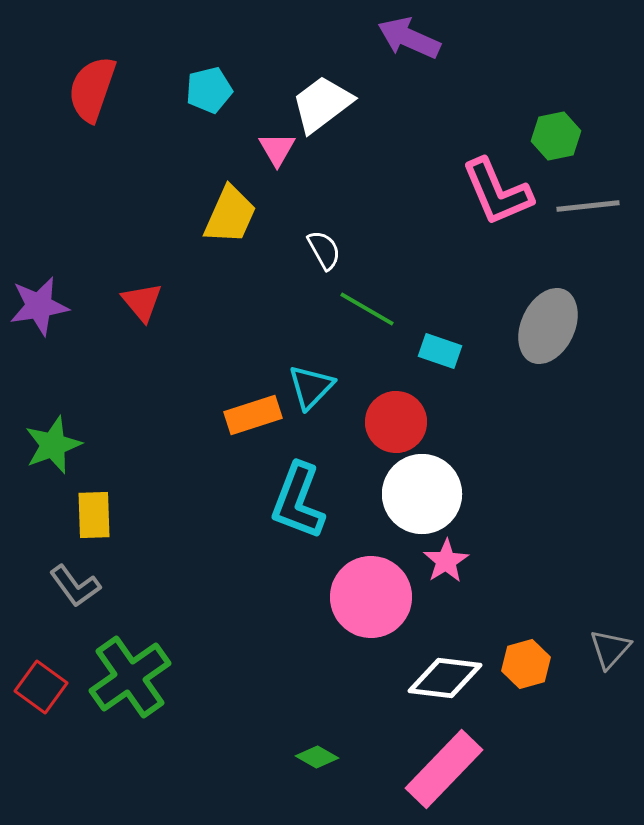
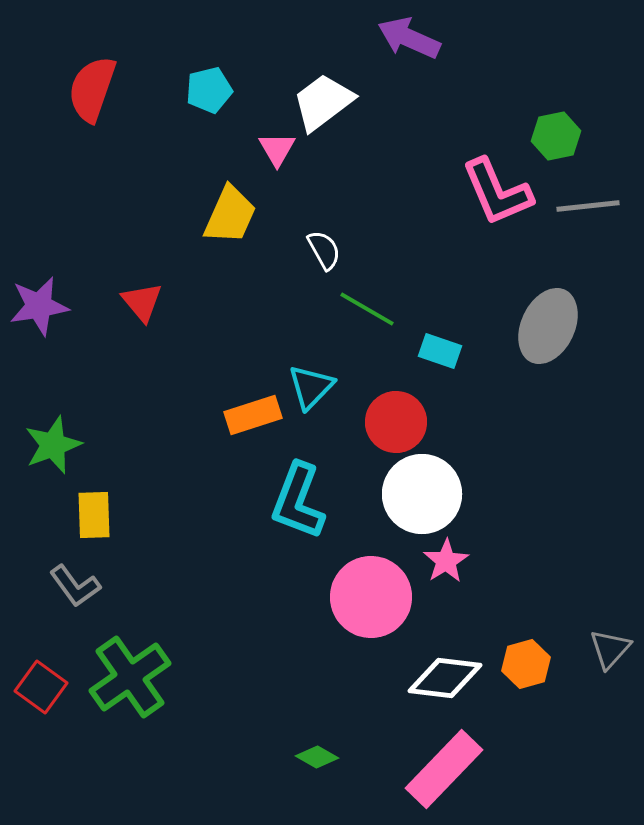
white trapezoid: moved 1 px right, 2 px up
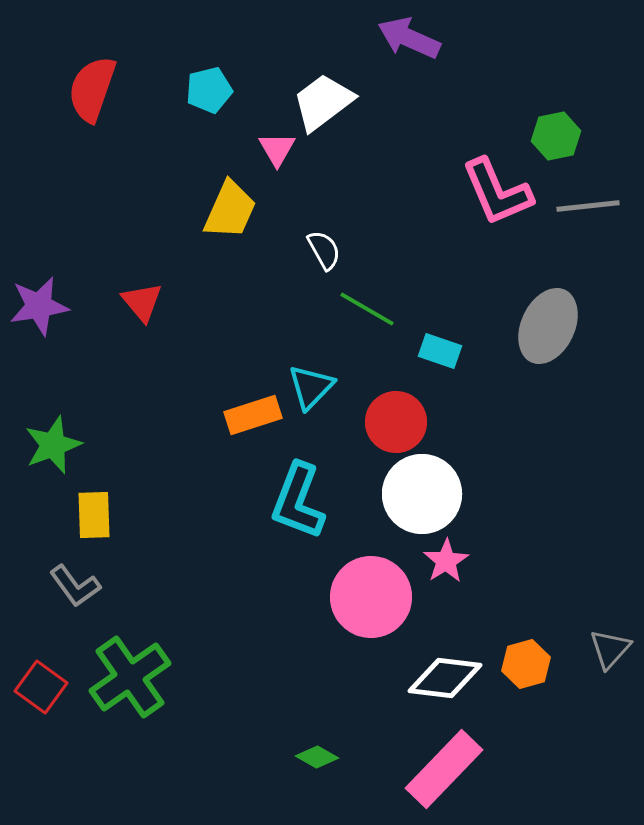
yellow trapezoid: moved 5 px up
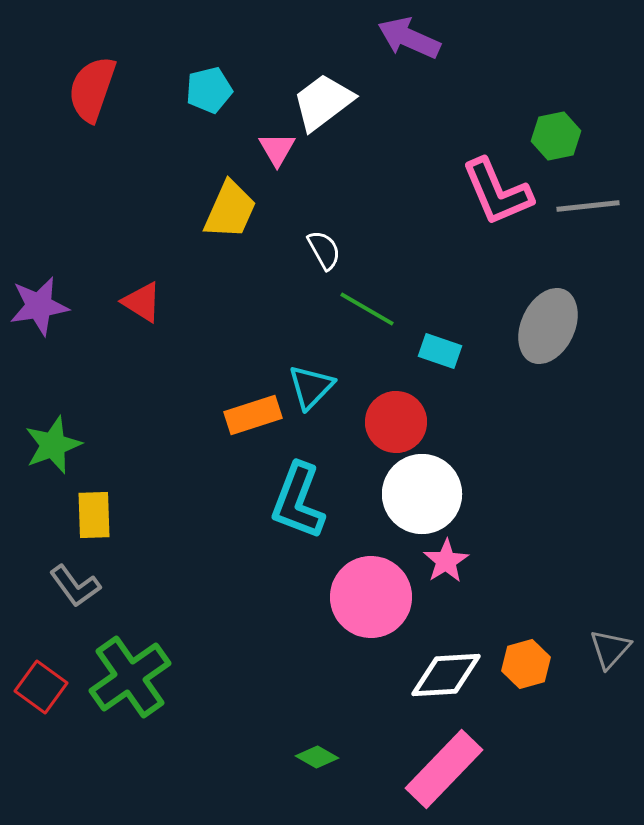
red triangle: rotated 18 degrees counterclockwise
white diamond: moved 1 px right, 3 px up; rotated 10 degrees counterclockwise
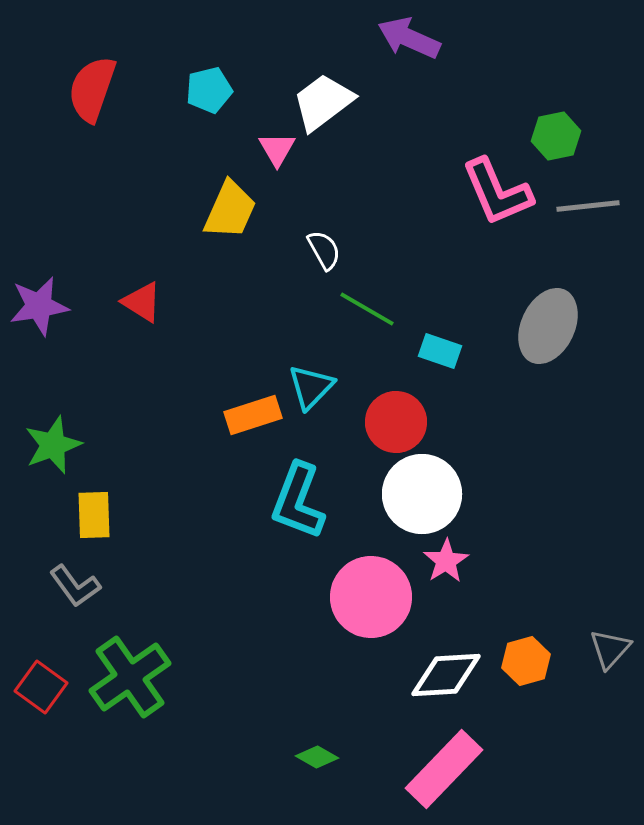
orange hexagon: moved 3 px up
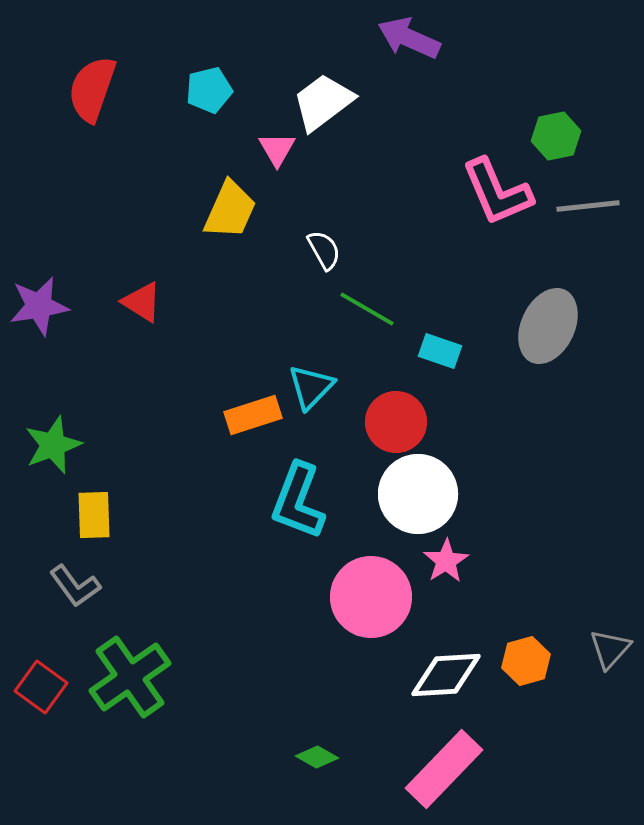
white circle: moved 4 px left
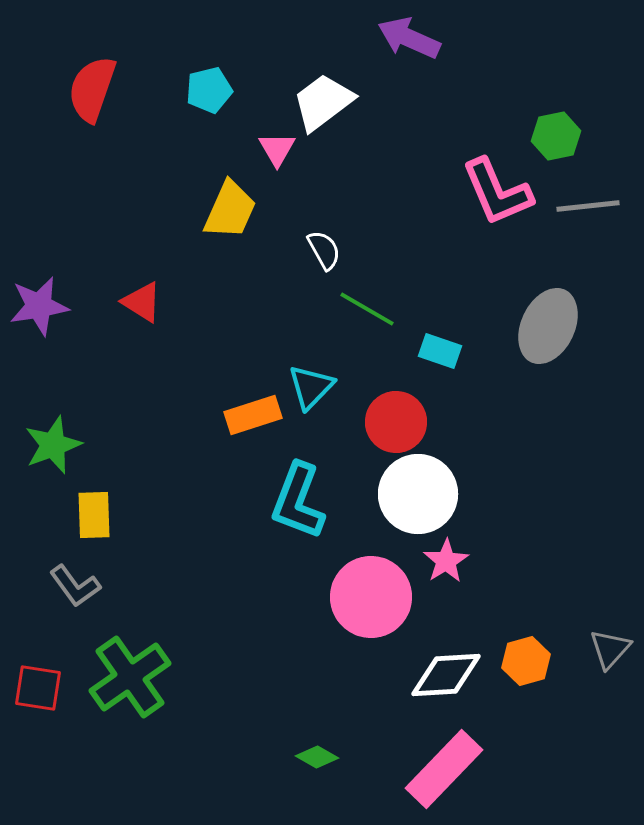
red square: moved 3 px left, 1 px down; rotated 27 degrees counterclockwise
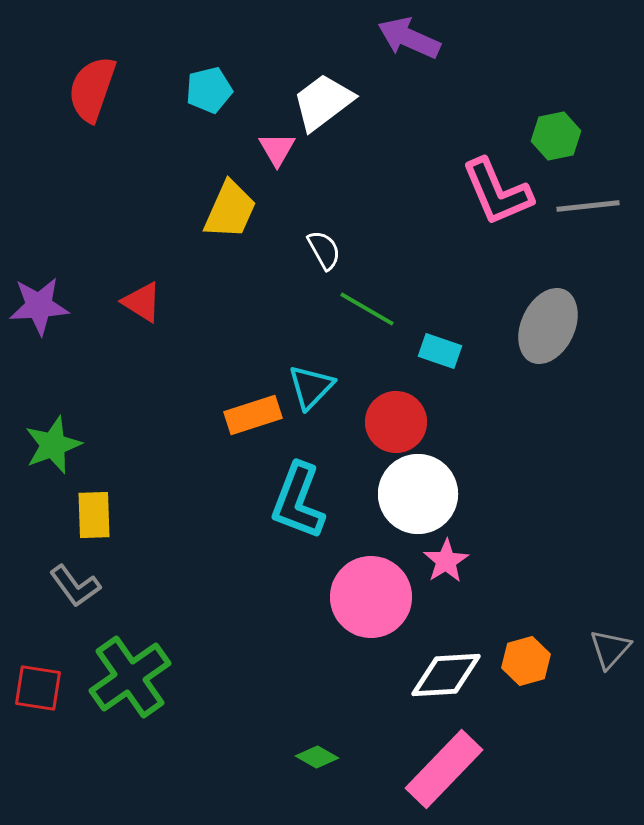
purple star: rotated 6 degrees clockwise
